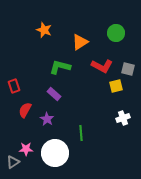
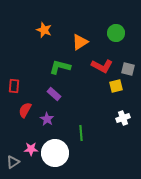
red rectangle: rotated 24 degrees clockwise
pink star: moved 5 px right
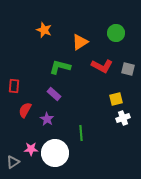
yellow square: moved 13 px down
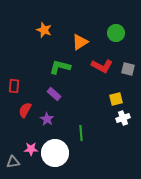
gray triangle: rotated 24 degrees clockwise
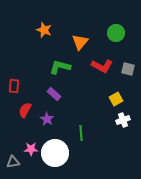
orange triangle: rotated 18 degrees counterclockwise
yellow square: rotated 16 degrees counterclockwise
white cross: moved 2 px down
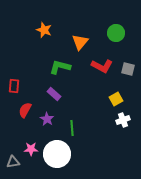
green line: moved 9 px left, 5 px up
white circle: moved 2 px right, 1 px down
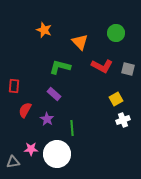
orange triangle: rotated 24 degrees counterclockwise
